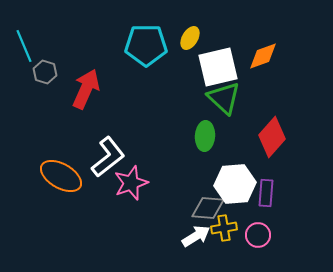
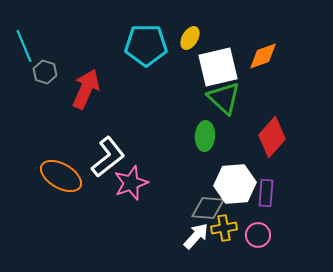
white arrow: rotated 16 degrees counterclockwise
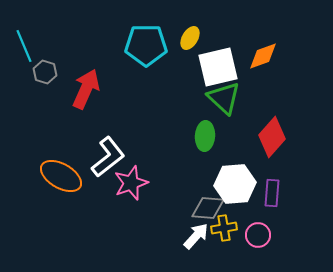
purple rectangle: moved 6 px right
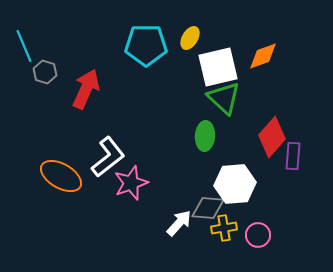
purple rectangle: moved 21 px right, 37 px up
white arrow: moved 17 px left, 13 px up
